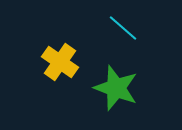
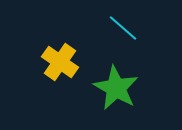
green star: rotated 9 degrees clockwise
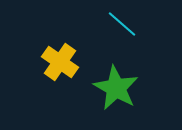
cyan line: moved 1 px left, 4 px up
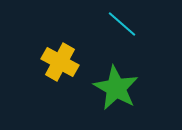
yellow cross: rotated 6 degrees counterclockwise
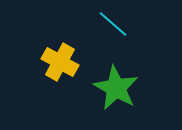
cyan line: moved 9 px left
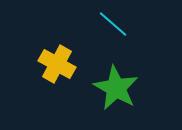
yellow cross: moved 3 px left, 2 px down
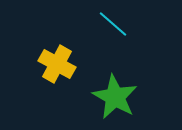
green star: moved 1 px left, 9 px down
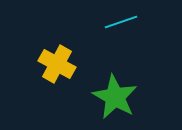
cyan line: moved 8 px right, 2 px up; rotated 60 degrees counterclockwise
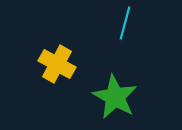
cyan line: moved 4 px right, 1 px down; rotated 56 degrees counterclockwise
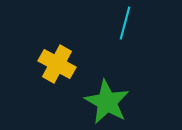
green star: moved 8 px left, 5 px down
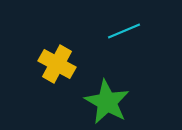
cyan line: moved 1 px left, 8 px down; rotated 52 degrees clockwise
